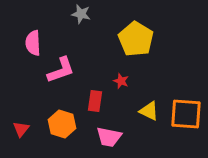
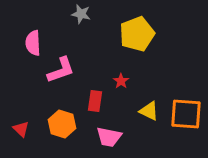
yellow pentagon: moved 1 px right, 5 px up; rotated 20 degrees clockwise
red star: rotated 14 degrees clockwise
red triangle: rotated 24 degrees counterclockwise
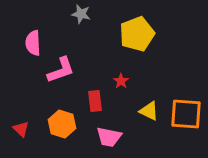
red rectangle: rotated 15 degrees counterclockwise
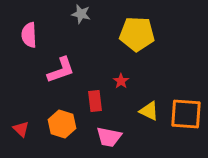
yellow pentagon: rotated 24 degrees clockwise
pink semicircle: moved 4 px left, 8 px up
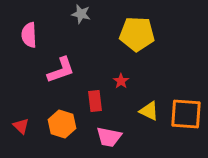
red triangle: moved 3 px up
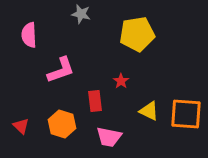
yellow pentagon: rotated 12 degrees counterclockwise
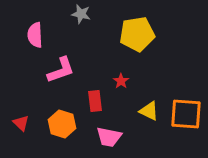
pink semicircle: moved 6 px right
red triangle: moved 3 px up
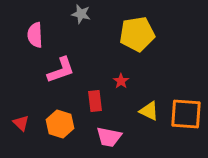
orange hexagon: moved 2 px left
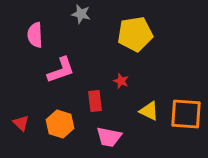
yellow pentagon: moved 2 px left
red star: rotated 14 degrees counterclockwise
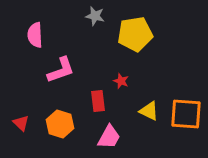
gray star: moved 14 px right, 2 px down
red rectangle: moved 3 px right
pink trapezoid: rotated 72 degrees counterclockwise
